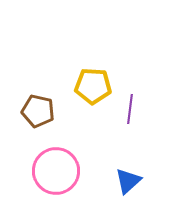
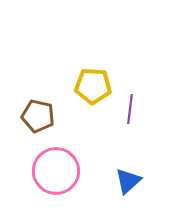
brown pentagon: moved 5 px down
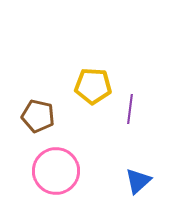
blue triangle: moved 10 px right
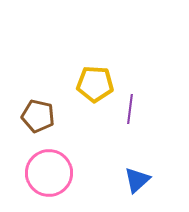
yellow pentagon: moved 2 px right, 2 px up
pink circle: moved 7 px left, 2 px down
blue triangle: moved 1 px left, 1 px up
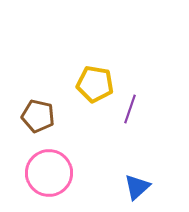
yellow pentagon: rotated 6 degrees clockwise
purple line: rotated 12 degrees clockwise
blue triangle: moved 7 px down
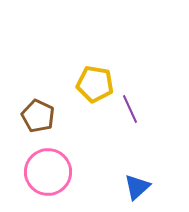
purple line: rotated 44 degrees counterclockwise
brown pentagon: rotated 12 degrees clockwise
pink circle: moved 1 px left, 1 px up
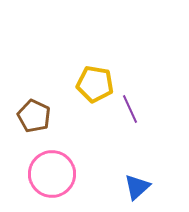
brown pentagon: moved 4 px left
pink circle: moved 4 px right, 2 px down
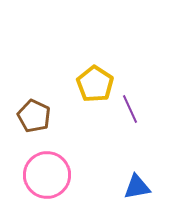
yellow pentagon: rotated 24 degrees clockwise
pink circle: moved 5 px left, 1 px down
blue triangle: rotated 32 degrees clockwise
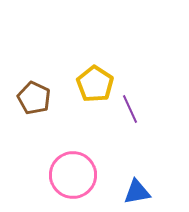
brown pentagon: moved 18 px up
pink circle: moved 26 px right
blue triangle: moved 5 px down
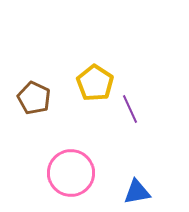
yellow pentagon: moved 1 px up
pink circle: moved 2 px left, 2 px up
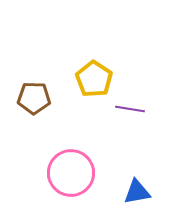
yellow pentagon: moved 1 px left, 4 px up
brown pentagon: rotated 24 degrees counterclockwise
purple line: rotated 56 degrees counterclockwise
